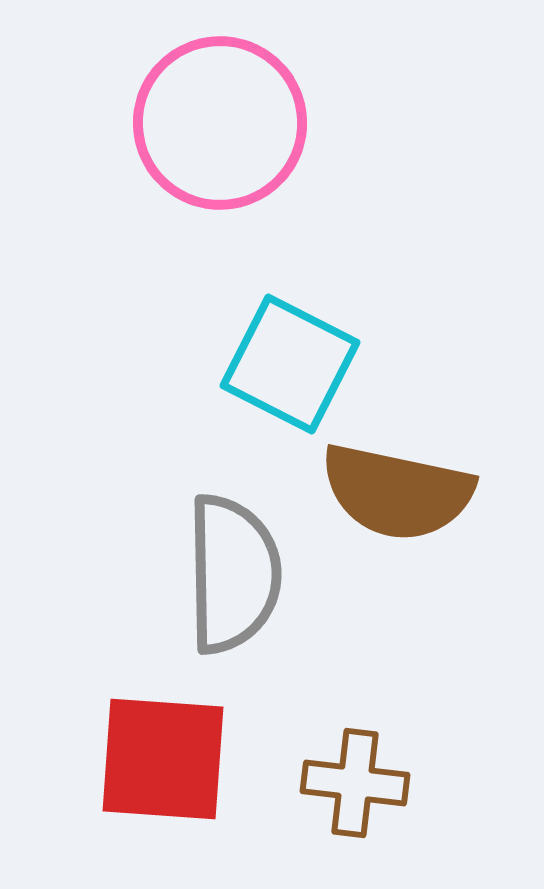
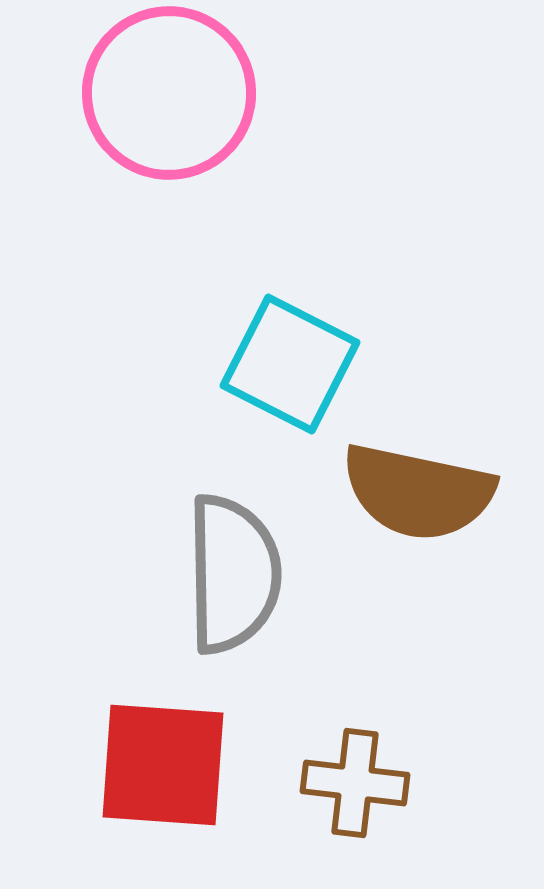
pink circle: moved 51 px left, 30 px up
brown semicircle: moved 21 px right
red square: moved 6 px down
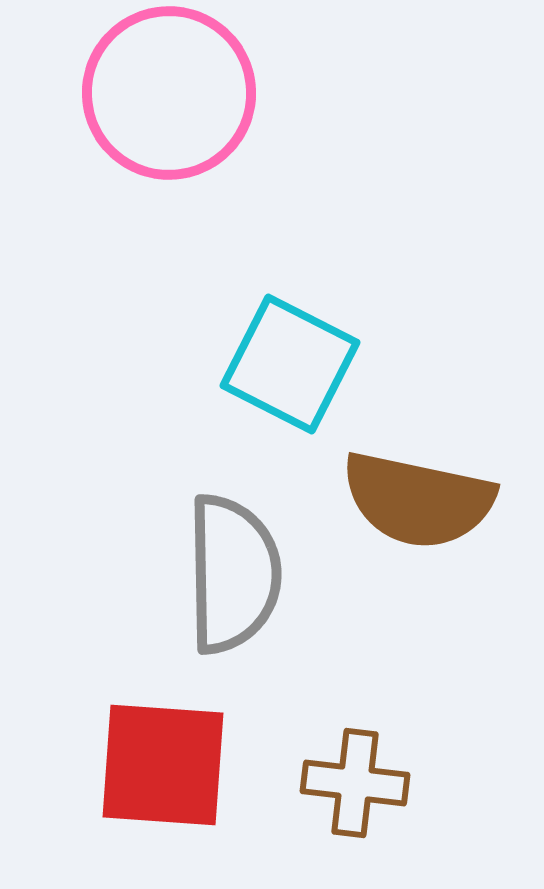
brown semicircle: moved 8 px down
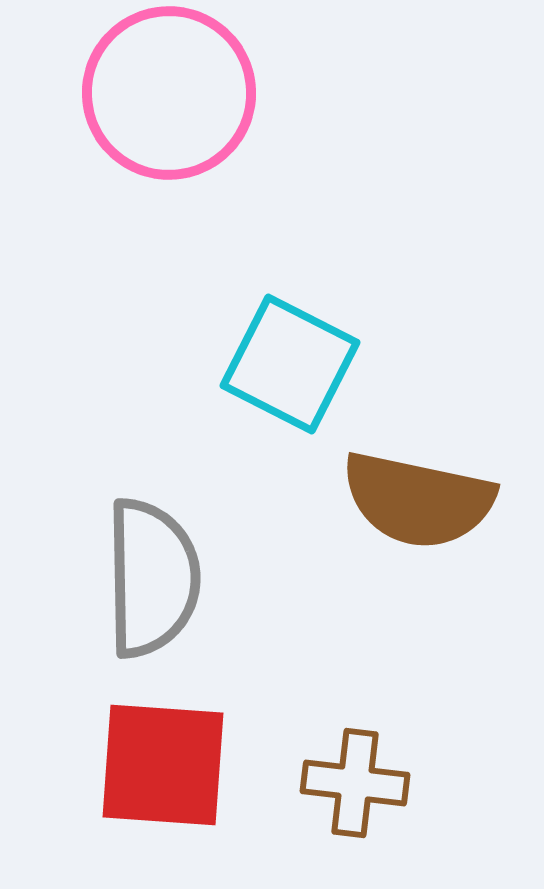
gray semicircle: moved 81 px left, 4 px down
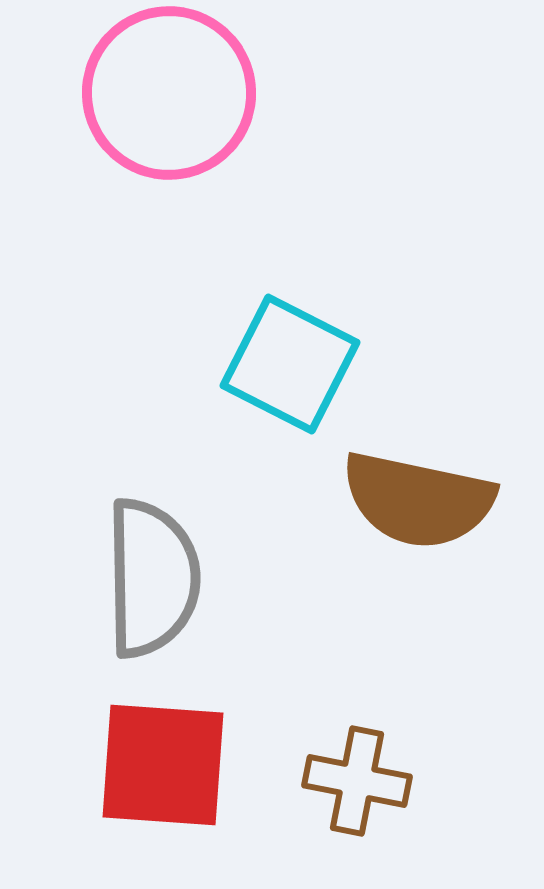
brown cross: moved 2 px right, 2 px up; rotated 4 degrees clockwise
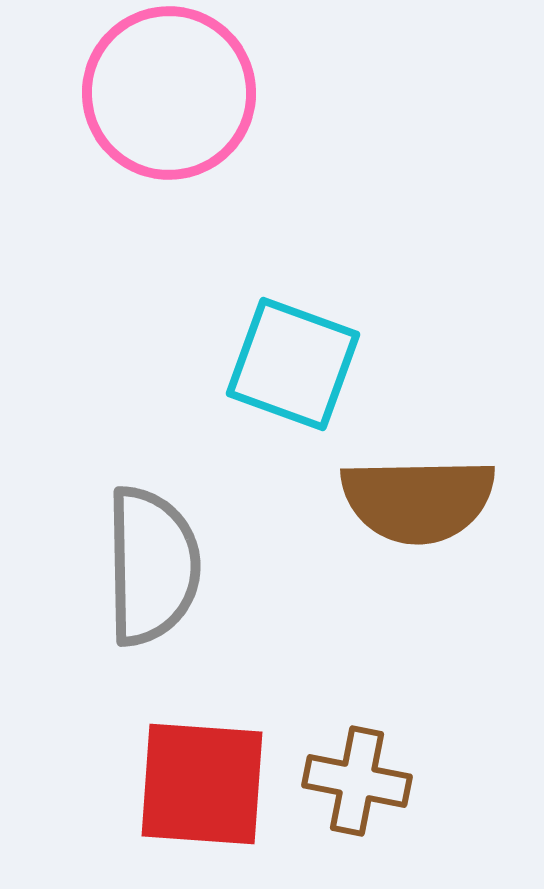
cyan square: moved 3 px right; rotated 7 degrees counterclockwise
brown semicircle: rotated 13 degrees counterclockwise
gray semicircle: moved 12 px up
red square: moved 39 px right, 19 px down
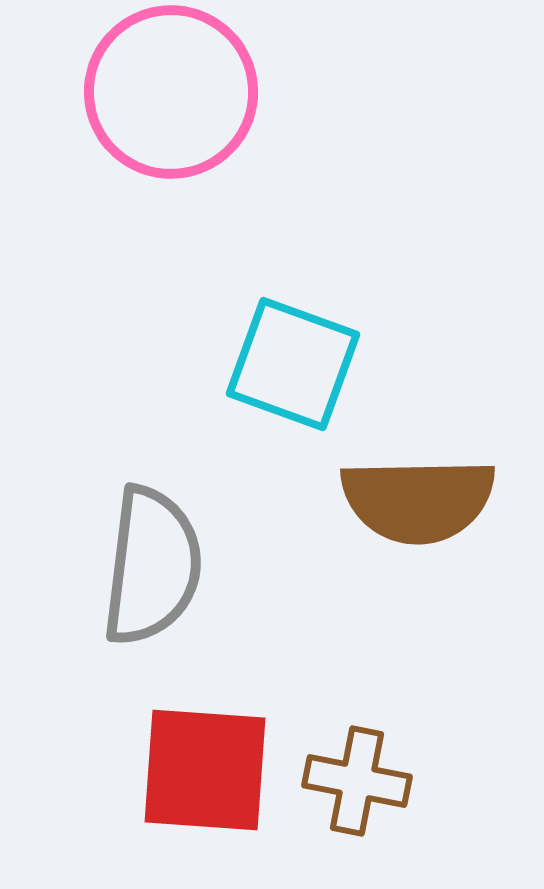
pink circle: moved 2 px right, 1 px up
gray semicircle: rotated 8 degrees clockwise
red square: moved 3 px right, 14 px up
